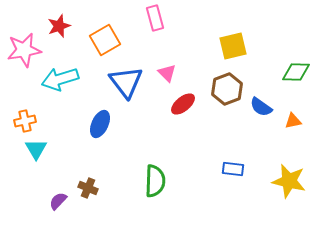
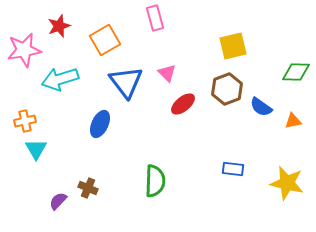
yellow star: moved 2 px left, 2 px down
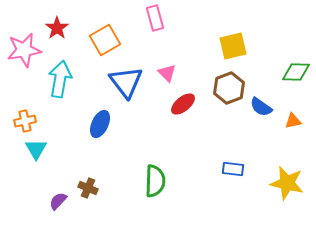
red star: moved 2 px left, 2 px down; rotated 15 degrees counterclockwise
cyan arrow: rotated 117 degrees clockwise
brown hexagon: moved 2 px right, 1 px up
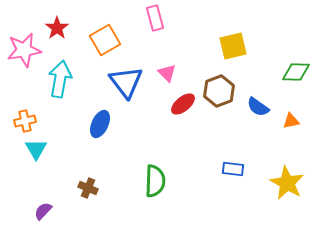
brown hexagon: moved 10 px left, 3 px down
blue semicircle: moved 3 px left
orange triangle: moved 2 px left
yellow star: rotated 16 degrees clockwise
purple semicircle: moved 15 px left, 10 px down
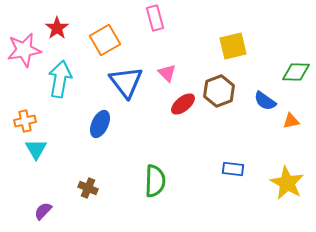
blue semicircle: moved 7 px right, 6 px up
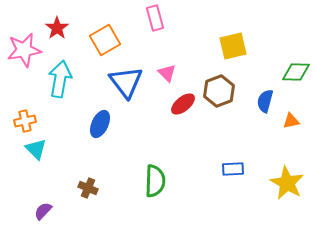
blue semicircle: rotated 70 degrees clockwise
cyan triangle: rotated 15 degrees counterclockwise
blue rectangle: rotated 10 degrees counterclockwise
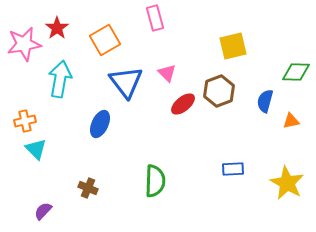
pink star: moved 6 px up
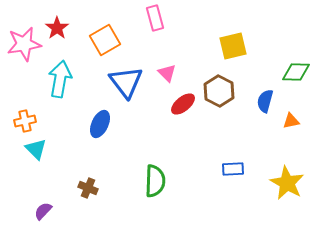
brown hexagon: rotated 12 degrees counterclockwise
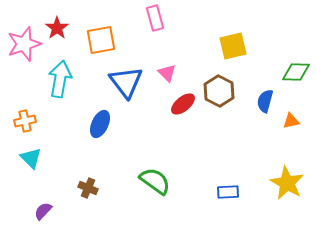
orange square: moved 4 px left; rotated 20 degrees clockwise
pink star: rotated 8 degrees counterclockwise
cyan triangle: moved 5 px left, 9 px down
blue rectangle: moved 5 px left, 23 px down
green semicircle: rotated 56 degrees counterclockwise
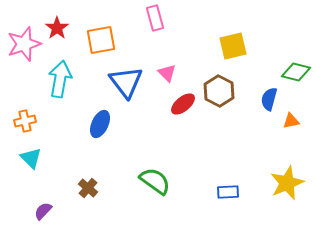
green diamond: rotated 12 degrees clockwise
blue semicircle: moved 4 px right, 2 px up
yellow star: rotated 20 degrees clockwise
brown cross: rotated 18 degrees clockwise
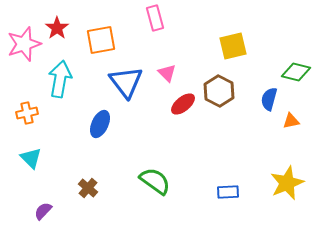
orange cross: moved 2 px right, 8 px up
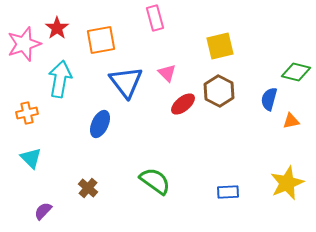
yellow square: moved 13 px left
